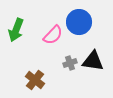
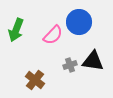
gray cross: moved 2 px down
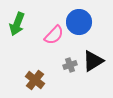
green arrow: moved 1 px right, 6 px up
pink semicircle: moved 1 px right
black triangle: rotated 40 degrees counterclockwise
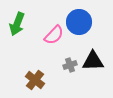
black triangle: rotated 30 degrees clockwise
